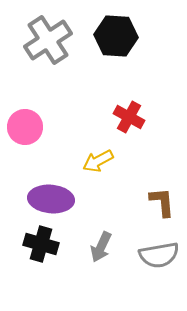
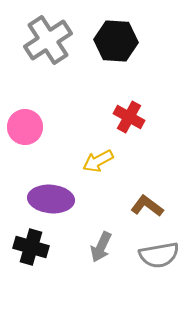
black hexagon: moved 5 px down
brown L-shape: moved 15 px left, 4 px down; rotated 48 degrees counterclockwise
black cross: moved 10 px left, 3 px down
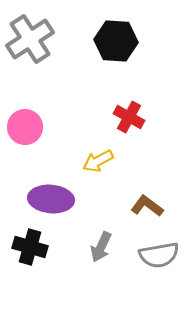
gray cross: moved 18 px left, 1 px up
black cross: moved 1 px left
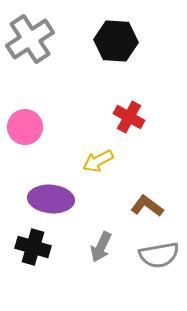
black cross: moved 3 px right
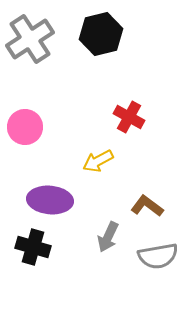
black hexagon: moved 15 px left, 7 px up; rotated 18 degrees counterclockwise
purple ellipse: moved 1 px left, 1 px down
gray arrow: moved 7 px right, 10 px up
gray semicircle: moved 1 px left, 1 px down
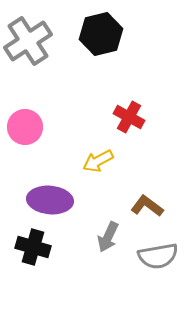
gray cross: moved 2 px left, 2 px down
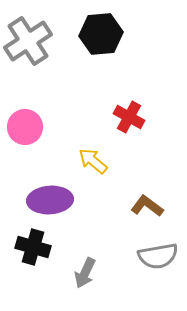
black hexagon: rotated 9 degrees clockwise
yellow arrow: moved 5 px left; rotated 68 degrees clockwise
purple ellipse: rotated 9 degrees counterclockwise
gray arrow: moved 23 px left, 36 px down
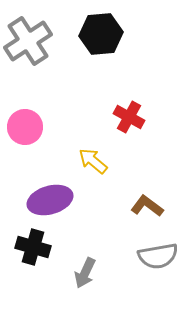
purple ellipse: rotated 12 degrees counterclockwise
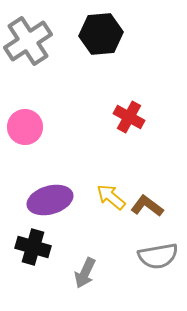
yellow arrow: moved 18 px right, 36 px down
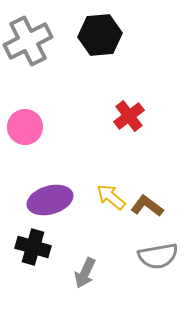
black hexagon: moved 1 px left, 1 px down
gray cross: rotated 6 degrees clockwise
red cross: moved 1 px up; rotated 24 degrees clockwise
